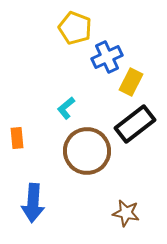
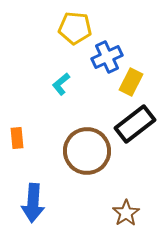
yellow pentagon: rotated 16 degrees counterclockwise
cyan L-shape: moved 5 px left, 24 px up
brown star: rotated 28 degrees clockwise
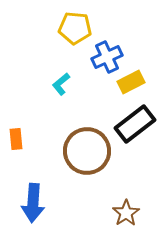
yellow rectangle: rotated 36 degrees clockwise
orange rectangle: moved 1 px left, 1 px down
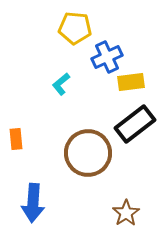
yellow rectangle: rotated 20 degrees clockwise
brown circle: moved 1 px right, 2 px down
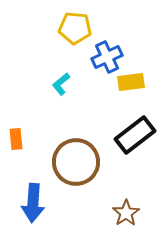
black rectangle: moved 11 px down
brown circle: moved 12 px left, 9 px down
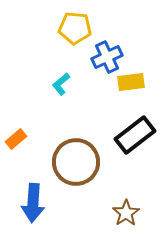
orange rectangle: rotated 55 degrees clockwise
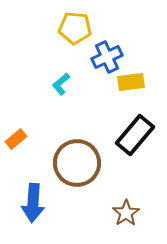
black rectangle: rotated 12 degrees counterclockwise
brown circle: moved 1 px right, 1 px down
